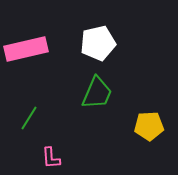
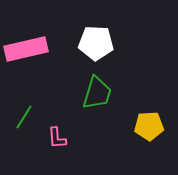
white pentagon: moved 2 px left; rotated 16 degrees clockwise
green trapezoid: rotated 6 degrees counterclockwise
green line: moved 5 px left, 1 px up
pink L-shape: moved 6 px right, 20 px up
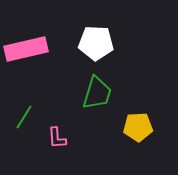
yellow pentagon: moved 11 px left, 1 px down
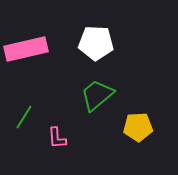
green trapezoid: moved 2 px down; rotated 147 degrees counterclockwise
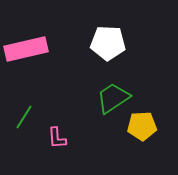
white pentagon: moved 12 px right
green trapezoid: moved 16 px right, 3 px down; rotated 6 degrees clockwise
yellow pentagon: moved 4 px right, 1 px up
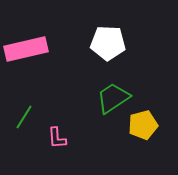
yellow pentagon: moved 1 px right, 1 px up; rotated 12 degrees counterclockwise
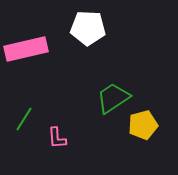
white pentagon: moved 20 px left, 15 px up
green line: moved 2 px down
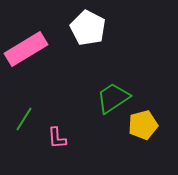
white pentagon: rotated 24 degrees clockwise
pink rectangle: rotated 18 degrees counterclockwise
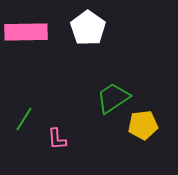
white pentagon: rotated 8 degrees clockwise
pink rectangle: moved 17 px up; rotated 30 degrees clockwise
yellow pentagon: rotated 8 degrees clockwise
pink L-shape: moved 1 px down
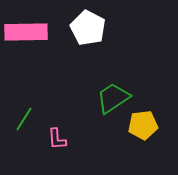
white pentagon: rotated 8 degrees counterclockwise
